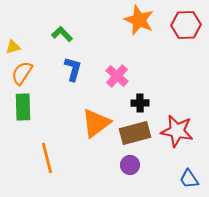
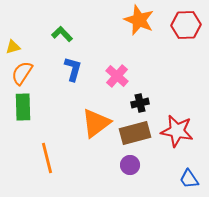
black cross: rotated 12 degrees counterclockwise
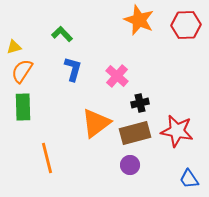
yellow triangle: moved 1 px right
orange semicircle: moved 2 px up
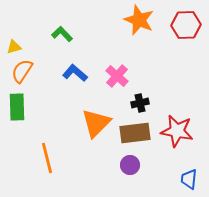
blue L-shape: moved 2 px right, 4 px down; rotated 65 degrees counterclockwise
green rectangle: moved 6 px left
orange triangle: rotated 8 degrees counterclockwise
brown rectangle: rotated 8 degrees clockwise
blue trapezoid: rotated 40 degrees clockwise
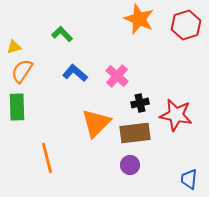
orange star: moved 1 px up
red hexagon: rotated 16 degrees counterclockwise
red star: moved 1 px left, 16 px up
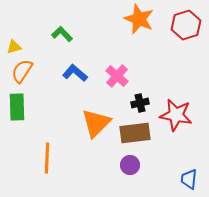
orange line: rotated 16 degrees clockwise
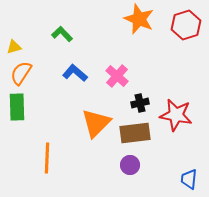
orange semicircle: moved 1 px left, 2 px down
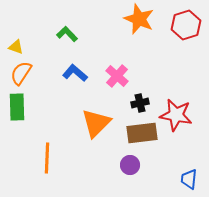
green L-shape: moved 5 px right
yellow triangle: moved 2 px right; rotated 35 degrees clockwise
brown rectangle: moved 7 px right
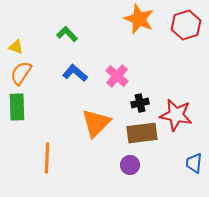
blue trapezoid: moved 5 px right, 16 px up
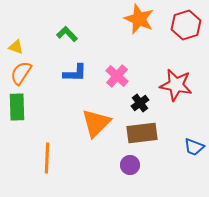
blue L-shape: rotated 140 degrees clockwise
black cross: rotated 24 degrees counterclockwise
red star: moved 30 px up
blue trapezoid: moved 16 px up; rotated 75 degrees counterclockwise
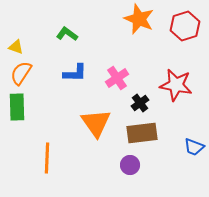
red hexagon: moved 1 px left, 1 px down
green L-shape: rotated 10 degrees counterclockwise
pink cross: moved 2 px down; rotated 15 degrees clockwise
orange triangle: rotated 20 degrees counterclockwise
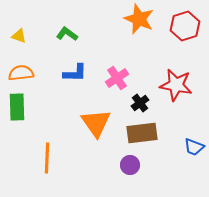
yellow triangle: moved 3 px right, 11 px up
orange semicircle: rotated 50 degrees clockwise
